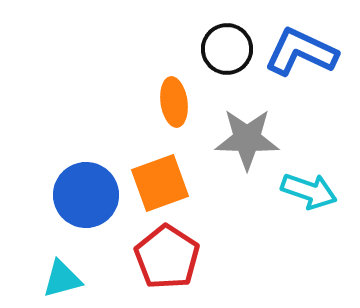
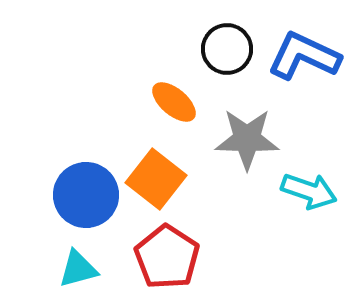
blue L-shape: moved 3 px right, 4 px down
orange ellipse: rotated 42 degrees counterclockwise
orange square: moved 4 px left, 4 px up; rotated 32 degrees counterclockwise
cyan triangle: moved 16 px right, 10 px up
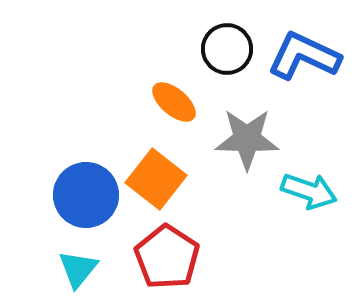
cyan triangle: rotated 36 degrees counterclockwise
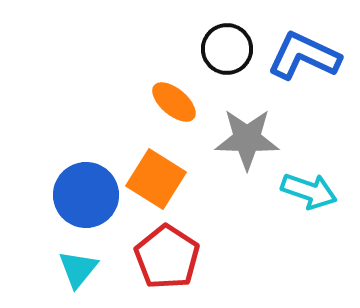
orange square: rotated 6 degrees counterclockwise
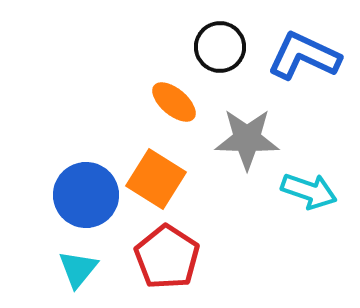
black circle: moved 7 px left, 2 px up
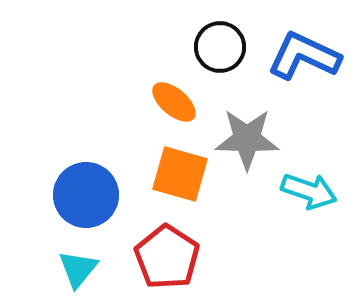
orange square: moved 24 px right, 5 px up; rotated 16 degrees counterclockwise
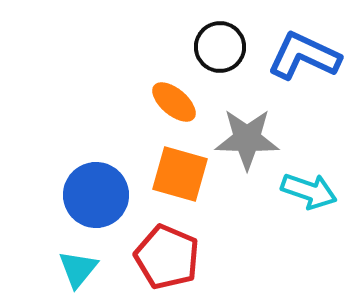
blue circle: moved 10 px right
red pentagon: rotated 10 degrees counterclockwise
